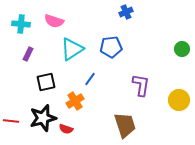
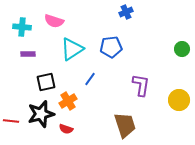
cyan cross: moved 1 px right, 3 px down
purple rectangle: rotated 64 degrees clockwise
orange cross: moved 7 px left
black star: moved 2 px left, 4 px up
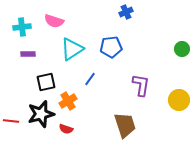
cyan cross: rotated 12 degrees counterclockwise
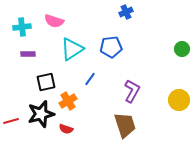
purple L-shape: moved 9 px left, 6 px down; rotated 20 degrees clockwise
red line: rotated 21 degrees counterclockwise
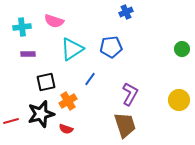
purple L-shape: moved 2 px left, 3 px down
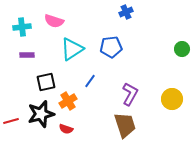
purple rectangle: moved 1 px left, 1 px down
blue line: moved 2 px down
yellow circle: moved 7 px left, 1 px up
